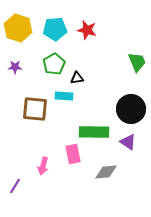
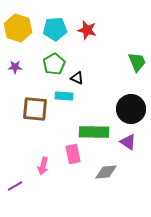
black triangle: rotated 32 degrees clockwise
purple line: rotated 28 degrees clockwise
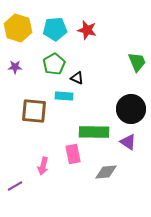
brown square: moved 1 px left, 2 px down
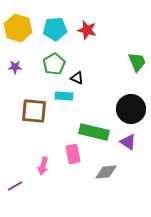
green rectangle: rotated 12 degrees clockwise
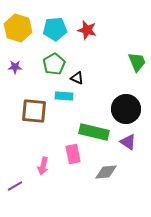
black circle: moved 5 px left
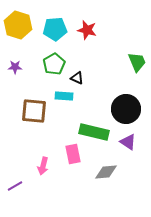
yellow hexagon: moved 3 px up
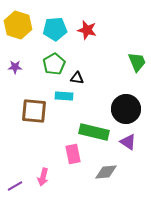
black triangle: rotated 16 degrees counterclockwise
pink arrow: moved 11 px down
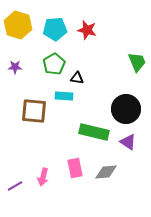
pink rectangle: moved 2 px right, 14 px down
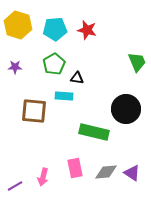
purple triangle: moved 4 px right, 31 px down
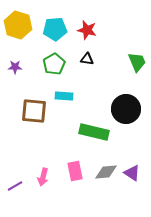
black triangle: moved 10 px right, 19 px up
pink rectangle: moved 3 px down
